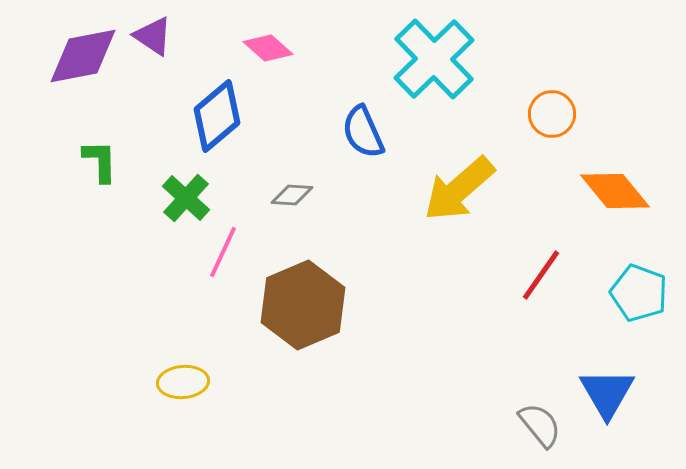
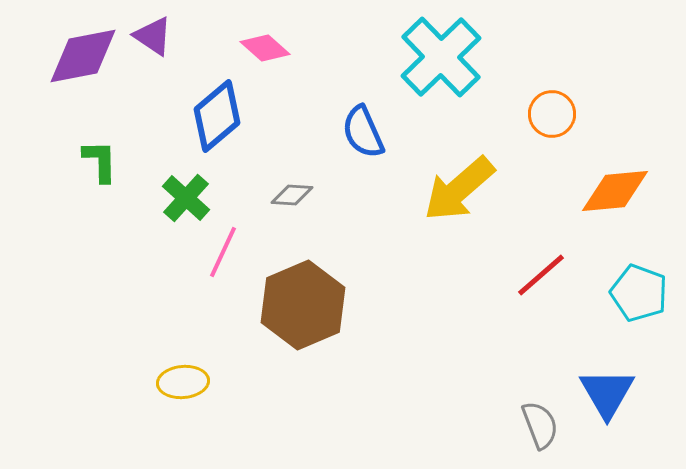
pink diamond: moved 3 px left
cyan cross: moved 7 px right, 2 px up
orange diamond: rotated 56 degrees counterclockwise
red line: rotated 14 degrees clockwise
gray semicircle: rotated 18 degrees clockwise
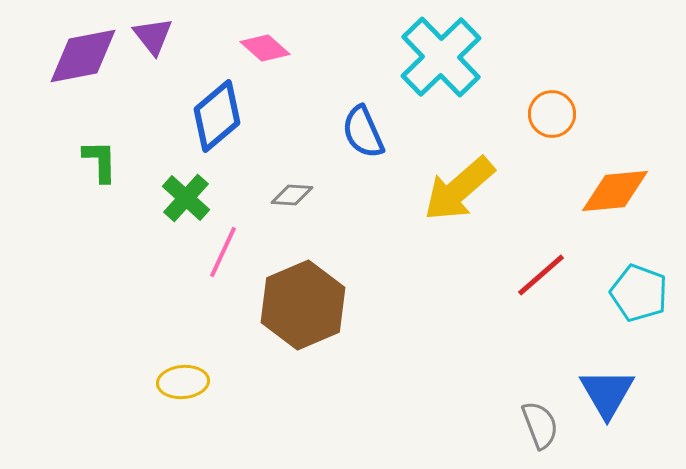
purple triangle: rotated 18 degrees clockwise
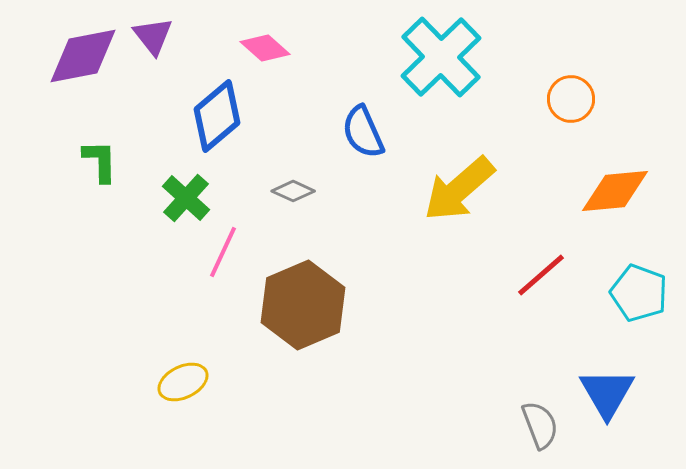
orange circle: moved 19 px right, 15 px up
gray diamond: moved 1 px right, 4 px up; rotated 21 degrees clockwise
yellow ellipse: rotated 21 degrees counterclockwise
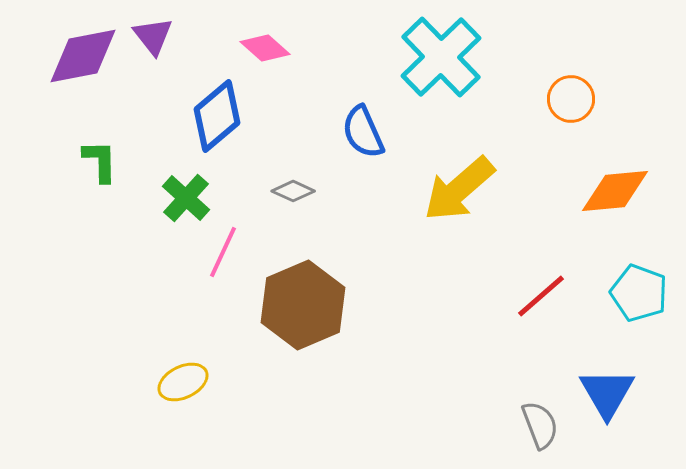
red line: moved 21 px down
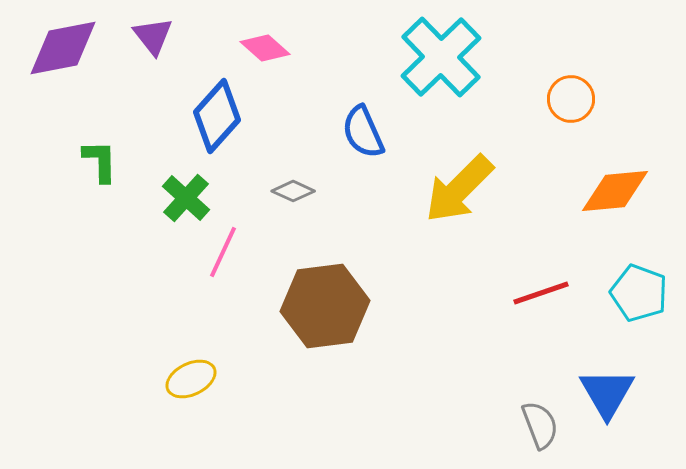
purple diamond: moved 20 px left, 8 px up
blue diamond: rotated 8 degrees counterclockwise
yellow arrow: rotated 4 degrees counterclockwise
red line: moved 3 px up; rotated 22 degrees clockwise
brown hexagon: moved 22 px right, 1 px down; rotated 16 degrees clockwise
yellow ellipse: moved 8 px right, 3 px up
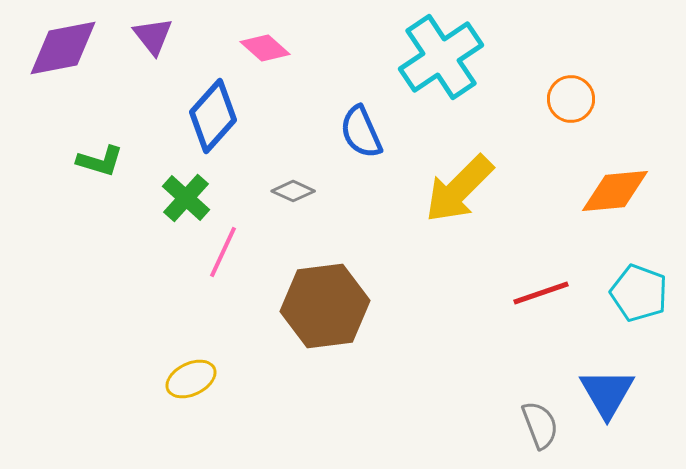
cyan cross: rotated 10 degrees clockwise
blue diamond: moved 4 px left
blue semicircle: moved 2 px left
green L-shape: rotated 108 degrees clockwise
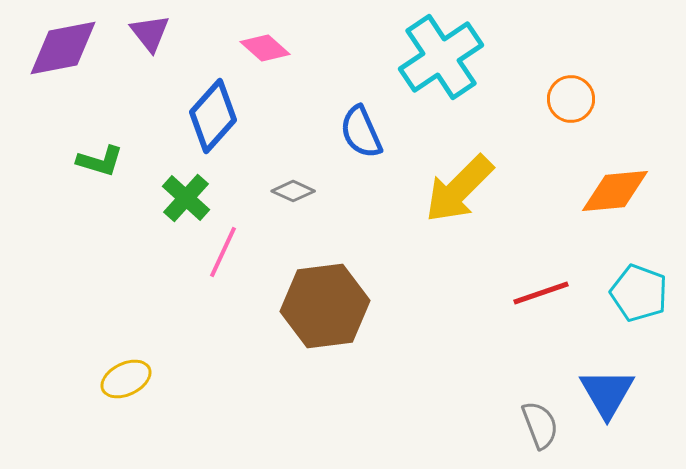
purple triangle: moved 3 px left, 3 px up
yellow ellipse: moved 65 px left
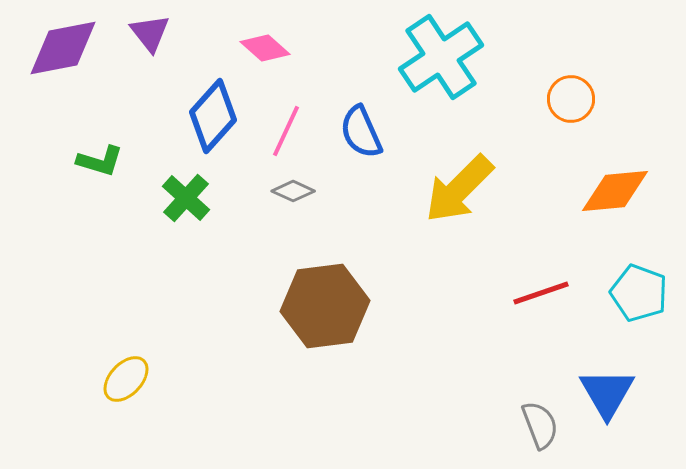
pink line: moved 63 px right, 121 px up
yellow ellipse: rotated 21 degrees counterclockwise
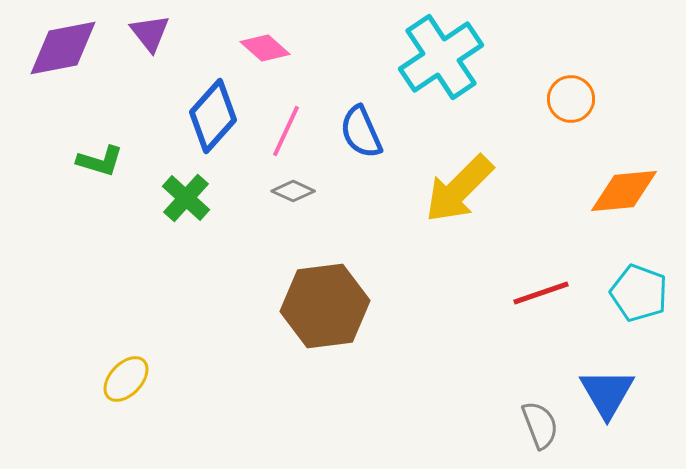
orange diamond: moved 9 px right
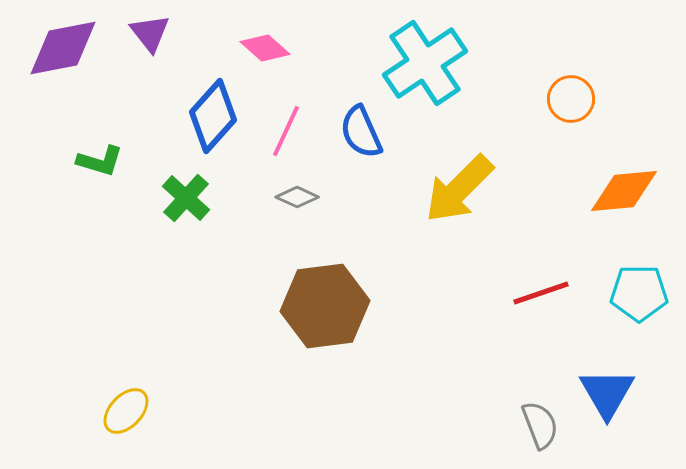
cyan cross: moved 16 px left, 6 px down
gray diamond: moved 4 px right, 6 px down
cyan pentagon: rotated 20 degrees counterclockwise
yellow ellipse: moved 32 px down
